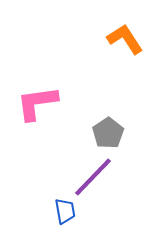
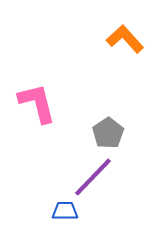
orange L-shape: rotated 9 degrees counterclockwise
pink L-shape: rotated 84 degrees clockwise
blue trapezoid: rotated 80 degrees counterclockwise
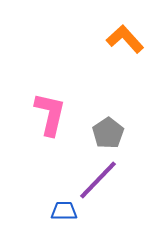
pink L-shape: moved 13 px right, 11 px down; rotated 27 degrees clockwise
purple line: moved 5 px right, 3 px down
blue trapezoid: moved 1 px left
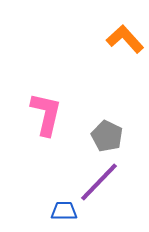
pink L-shape: moved 4 px left
gray pentagon: moved 1 px left, 3 px down; rotated 12 degrees counterclockwise
purple line: moved 1 px right, 2 px down
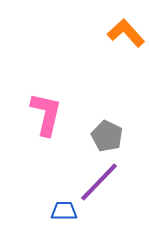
orange L-shape: moved 1 px right, 6 px up
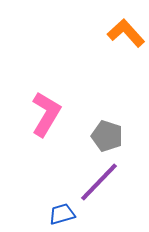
pink L-shape: rotated 18 degrees clockwise
gray pentagon: rotated 8 degrees counterclockwise
blue trapezoid: moved 2 px left, 3 px down; rotated 16 degrees counterclockwise
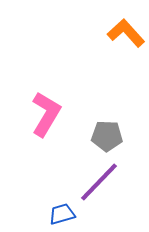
gray pentagon: rotated 16 degrees counterclockwise
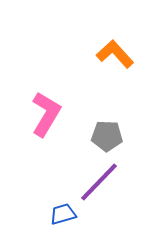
orange L-shape: moved 11 px left, 21 px down
blue trapezoid: moved 1 px right
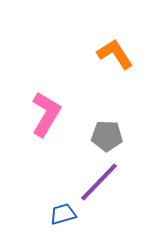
orange L-shape: rotated 9 degrees clockwise
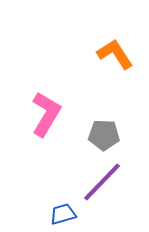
gray pentagon: moved 3 px left, 1 px up
purple line: moved 3 px right
